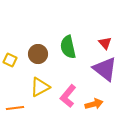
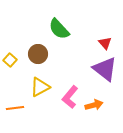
green semicircle: moved 9 px left, 18 px up; rotated 30 degrees counterclockwise
yellow square: rotated 16 degrees clockwise
pink L-shape: moved 2 px right, 1 px down
orange arrow: moved 1 px down
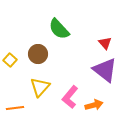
purple triangle: moved 1 px down
yellow triangle: rotated 20 degrees counterclockwise
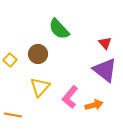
orange line: moved 2 px left, 7 px down; rotated 18 degrees clockwise
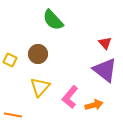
green semicircle: moved 6 px left, 9 px up
yellow square: rotated 16 degrees counterclockwise
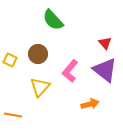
pink L-shape: moved 26 px up
orange arrow: moved 4 px left, 1 px up
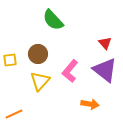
yellow square: rotated 32 degrees counterclockwise
yellow triangle: moved 6 px up
orange arrow: rotated 24 degrees clockwise
orange line: moved 1 px right, 1 px up; rotated 36 degrees counterclockwise
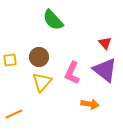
brown circle: moved 1 px right, 3 px down
pink L-shape: moved 2 px right, 2 px down; rotated 15 degrees counterclockwise
yellow triangle: moved 2 px right, 1 px down
